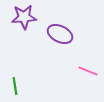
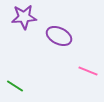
purple ellipse: moved 1 px left, 2 px down
green line: rotated 48 degrees counterclockwise
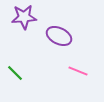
pink line: moved 10 px left
green line: moved 13 px up; rotated 12 degrees clockwise
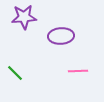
purple ellipse: moved 2 px right; rotated 30 degrees counterclockwise
pink line: rotated 24 degrees counterclockwise
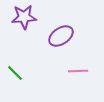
purple ellipse: rotated 30 degrees counterclockwise
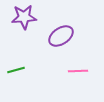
green line: moved 1 px right, 3 px up; rotated 60 degrees counterclockwise
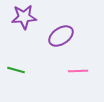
green line: rotated 30 degrees clockwise
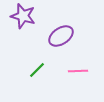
purple star: moved 1 px left, 1 px up; rotated 20 degrees clockwise
green line: moved 21 px right; rotated 60 degrees counterclockwise
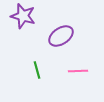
green line: rotated 60 degrees counterclockwise
